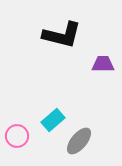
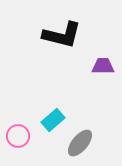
purple trapezoid: moved 2 px down
pink circle: moved 1 px right
gray ellipse: moved 1 px right, 2 px down
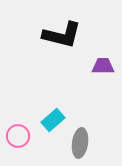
gray ellipse: rotated 32 degrees counterclockwise
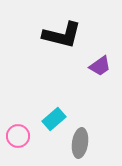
purple trapezoid: moved 3 px left; rotated 145 degrees clockwise
cyan rectangle: moved 1 px right, 1 px up
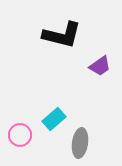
pink circle: moved 2 px right, 1 px up
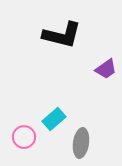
purple trapezoid: moved 6 px right, 3 px down
pink circle: moved 4 px right, 2 px down
gray ellipse: moved 1 px right
